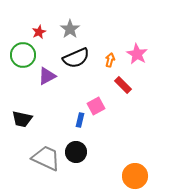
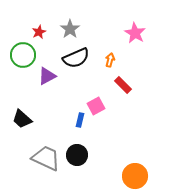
pink star: moved 2 px left, 21 px up
black trapezoid: rotated 30 degrees clockwise
black circle: moved 1 px right, 3 px down
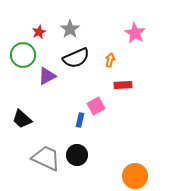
red rectangle: rotated 48 degrees counterclockwise
